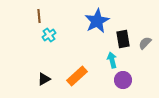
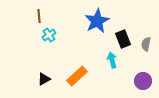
black rectangle: rotated 12 degrees counterclockwise
gray semicircle: moved 1 px right, 1 px down; rotated 32 degrees counterclockwise
purple circle: moved 20 px right, 1 px down
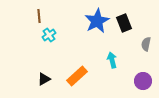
black rectangle: moved 1 px right, 16 px up
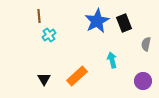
black triangle: rotated 32 degrees counterclockwise
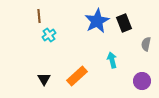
purple circle: moved 1 px left
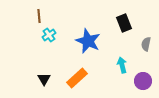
blue star: moved 9 px left, 20 px down; rotated 20 degrees counterclockwise
cyan arrow: moved 10 px right, 5 px down
orange rectangle: moved 2 px down
purple circle: moved 1 px right
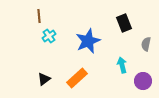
cyan cross: moved 1 px down
blue star: rotated 25 degrees clockwise
black triangle: rotated 24 degrees clockwise
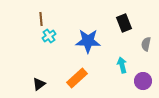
brown line: moved 2 px right, 3 px down
blue star: rotated 25 degrees clockwise
black triangle: moved 5 px left, 5 px down
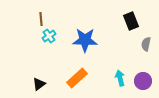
black rectangle: moved 7 px right, 2 px up
blue star: moved 3 px left, 1 px up
cyan arrow: moved 2 px left, 13 px down
